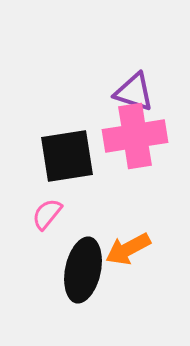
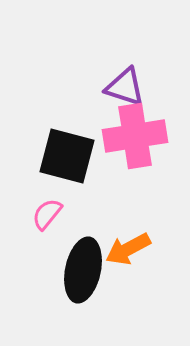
purple triangle: moved 9 px left, 5 px up
black square: rotated 24 degrees clockwise
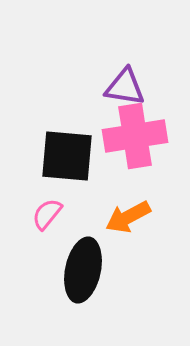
purple triangle: rotated 9 degrees counterclockwise
black square: rotated 10 degrees counterclockwise
orange arrow: moved 32 px up
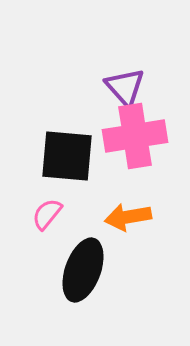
purple triangle: rotated 39 degrees clockwise
orange arrow: rotated 18 degrees clockwise
black ellipse: rotated 8 degrees clockwise
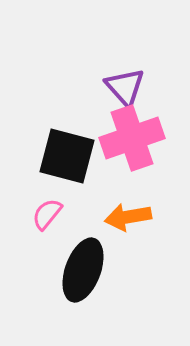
pink cross: moved 3 px left, 2 px down; rotated 10 degrees counterclockwise
black square: rotated 10 degrees clockwise
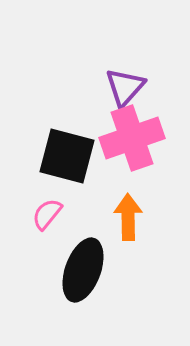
purple triangle: rotated 24 degrees clockwise
orange arrow: rotated 99 degrees clockwise
